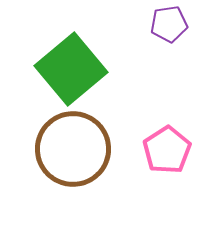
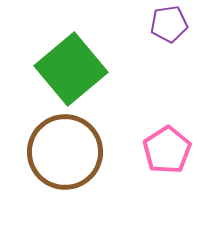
brown circle: moved 8 px left, 3 px down
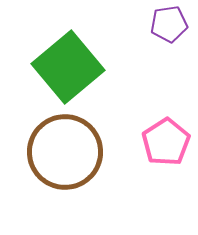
green square: moved 3 px left, 2 px up
pink pentagon: moved 1 px left, 8 px up
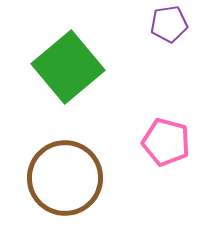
pink pentagon: rotated 24 degrees counterclockwise
brown circle: moved 26 px down
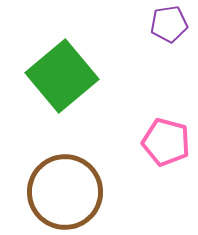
green square: moved 6 px left, 9 px down
brown circle: moved 14 px down
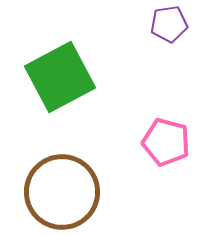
green square: moved 2 px left, 1 px down; rotated 12 degrees clockwise
brown circle: moved 3 px left
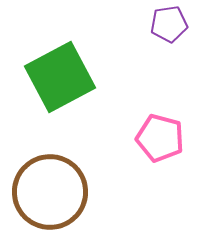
pink pentagon: moved 6 px left, 4 px up
brown circle: moved 12 px left
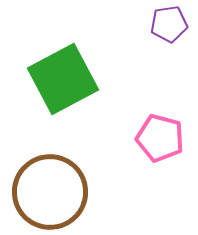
green square: moved 3 px right, 2 px down
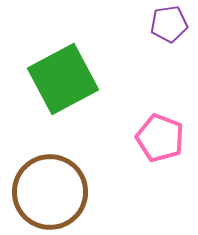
pink pentagon: rotated 6 degrees clockwise
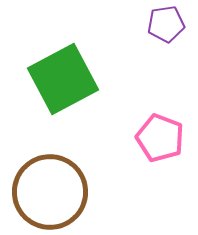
purple pentagon: moved 3 px left
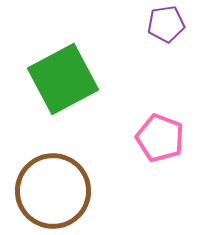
brown circle: moved 3 px right, 1 px up
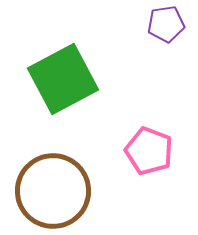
pink pentagon: moved 11 px left, 13 px down
